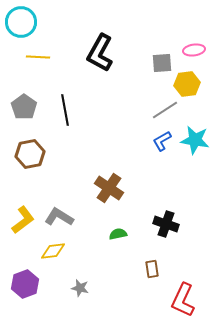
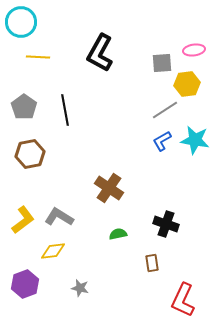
brown rectangle: moved 6 px up
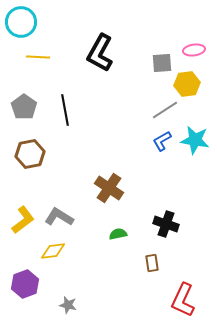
gray star: moved 12 px left, 17 px down
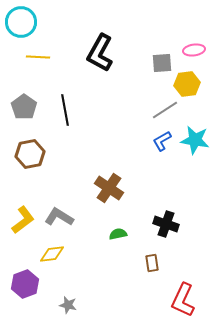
yellow diamond: moved 1 px left, 3 px down
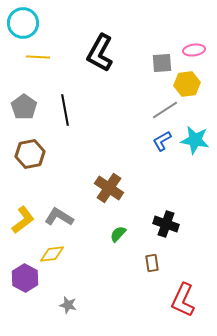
cyan circle: moved 2 px right, 1 px down
green semicircle: rotated 36 degrees counterclockwise
purple hexagon: moved 6 px up; rotated 12 degrees counterclockwise
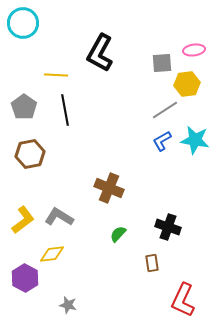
yellow line: moved 18 px right, 18 px down
brown cross: rotated 12 degrees counterclockwise
black cross: moved 2 px right, 3 px down
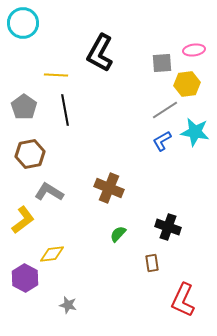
cyan star: moved 8 px up
gray L-shape: moved 10 px left, 25 px up
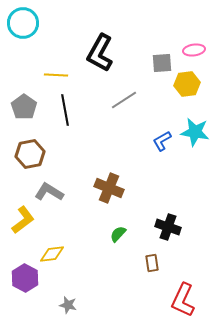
gray line: moved 41 px left, 10 px up
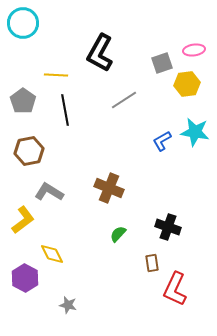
gray square: rotated 15 degrees counterclockwise
gray pentagon: moved 1 px left, 6 px up
brown hexagon: moved 1 px left, 3 px up
yellow diamond: rotated 70 degrees clockwise
red L-shape: moved 8 px left, 11 px up
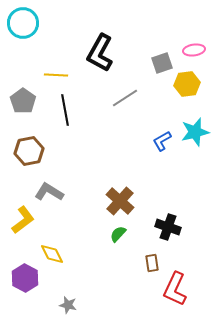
gray line: moved 1 px right, 2 px up
cyan star: rotated 24 degrees counterclockwise
brown cross: moved 11 px right, 13 px down; rotated 20 degrees clockwise
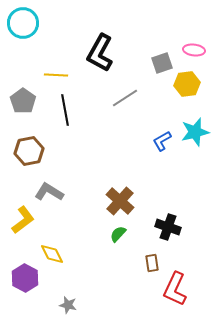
pink ellipse: rotated 15 degrees clockwise
